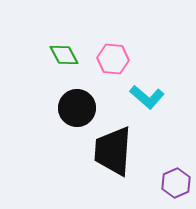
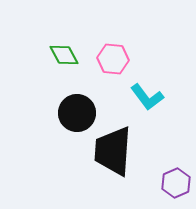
cyan L-shape: rotated 12 degrees clockwise
black circle: moved 5 px down
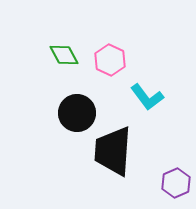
pink hexagon: moved 3 px left, 1 px down; rotated 20 degrees clockwise
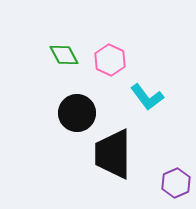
black trapezoid: moved 3 px down; rotated 4 degrees counterclockwise
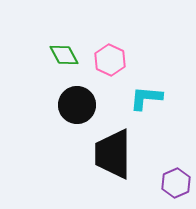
cyan L-shape: moved 1 px left, 1 px down; rotated 132 degrees clockwise
black circle: moved 8 px up
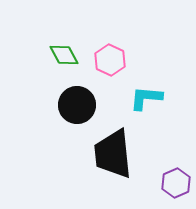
black trapezoid: rotated 6 degrees counterclockwise
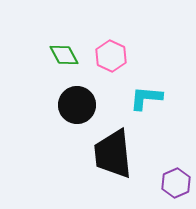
pink hexagon: moved 1 px right, 4 px up
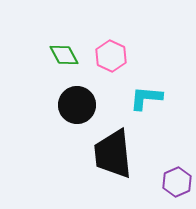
purple hexagon: moved 1 px right, 1 px up
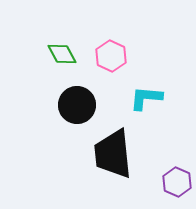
green diamond: moved 2 px left, 1 px up
purple hexagon: rotated 12 degrees counterclockwise
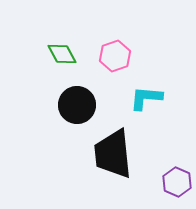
pink hexagon: moved 4 px right; rotated 16 degrees clockwise
